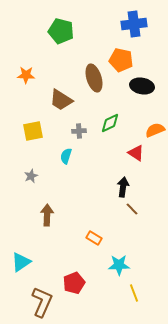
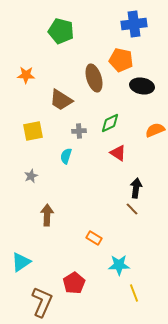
red triangle: moved 18 px left
black arrow: moved 13 px right, 1 px down
red pentagon: rotated 10 degrees counterclockwise
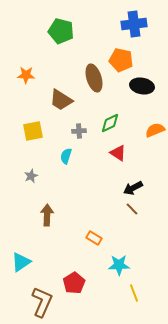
black arrow: moved 3 px left; rotated 126 degrees counterclockwise
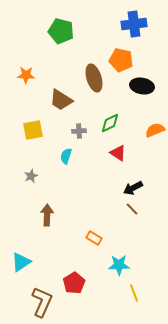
yellow square: moved 1 px up
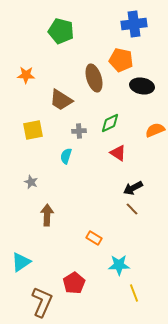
gray star: moved 6 px down; rotated 24 degrees counterclockwise
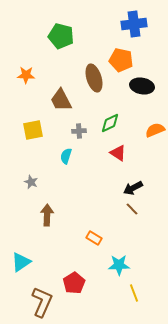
green pentagon: moved 5 px down
brown trapezoid: rotated 30 degrees clockwise
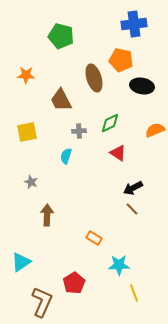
yellow square: moved 6 px left, 2 px down
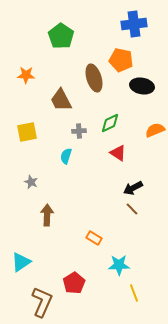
green pentagon: rotated 20 degrees clockwise
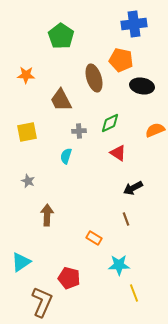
gray star: moved 3 px left, 1 px up
brown line: moved 6 px left, 10 px down; rotated 24 degrees clockwise
red pentagon: moved 5 px left, 5 px up; rotated 25 degrees counterclockwise
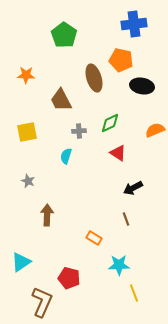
green pentagon: moved 3 px right, 1 px up
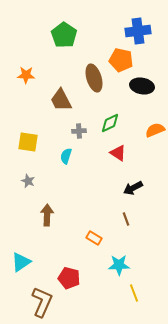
blue cross: moved 4 px right, 7 px down
yellow square: moved 1 px right, 10 px down; rotated 20 degrees clockwise
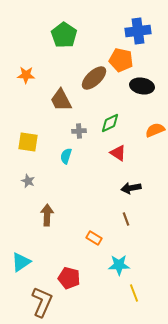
brown ellipse: rotated 64 degrees clockwise
black arrow: moved 2 px left; rotated 18 degrees clockwise
